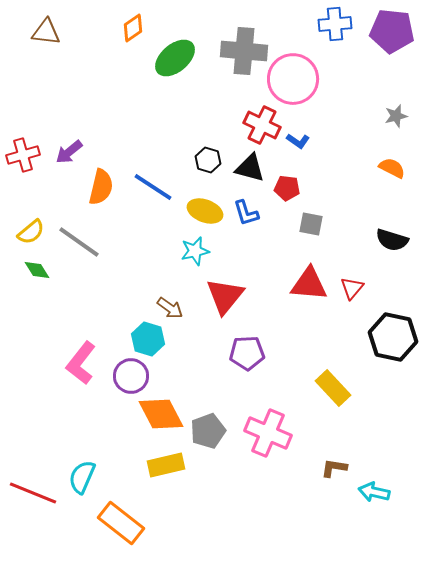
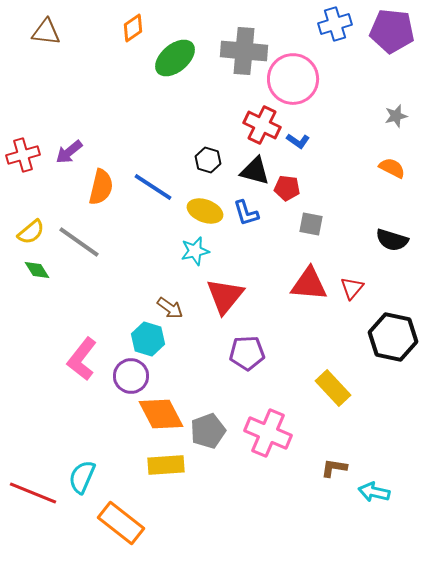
blue cross at (335, 24): rotated 12 degrees counterclockwise
black triangle at (250, 168): moved 5 px right, 3 px down
pink L-shape at (81, 363): moved 1 px right, 4 px up
yellow rectangle at (166, 465): rotated 9 degrees clockwise
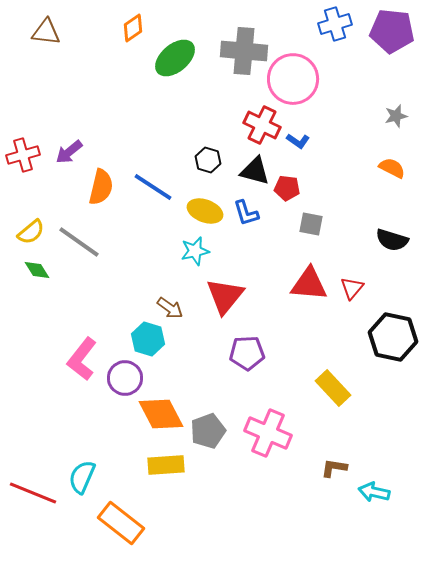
purple circle at (131, 376): moved 6 px left, 2 px down
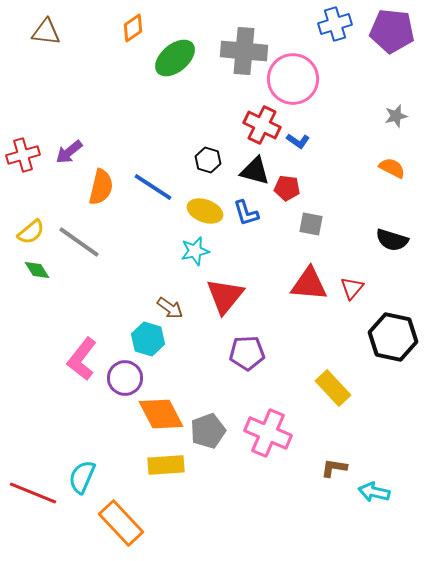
orange rectangle at (121, 523): rotated 9 degrees clockwise
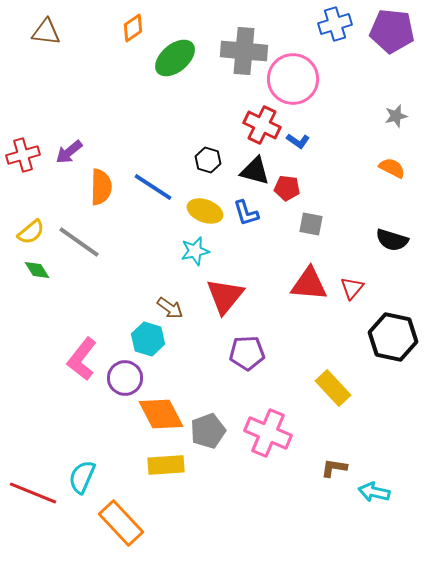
orange semicircle at (101, 187): rotated 12 degrees counterclockwise
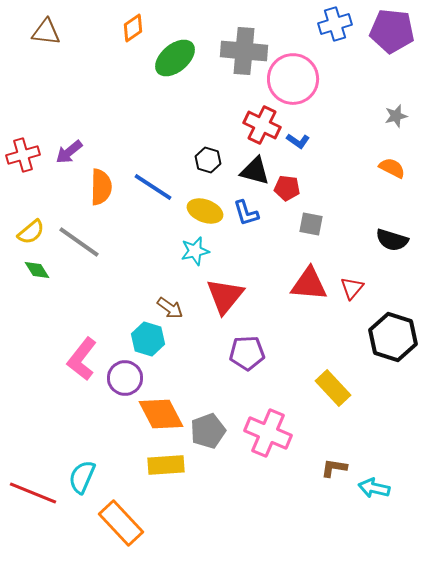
black hexagon at (393, 337): rotated 6 degrees clockwise
cyan arrow at (374, 492): moved 4 px up
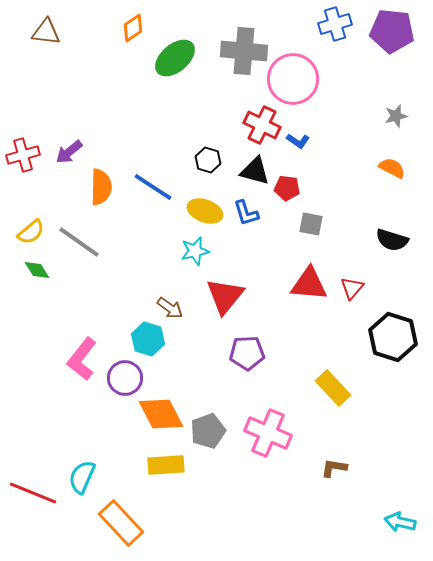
cyan arrow at (374, 488): moved 26 px right, 34 px down
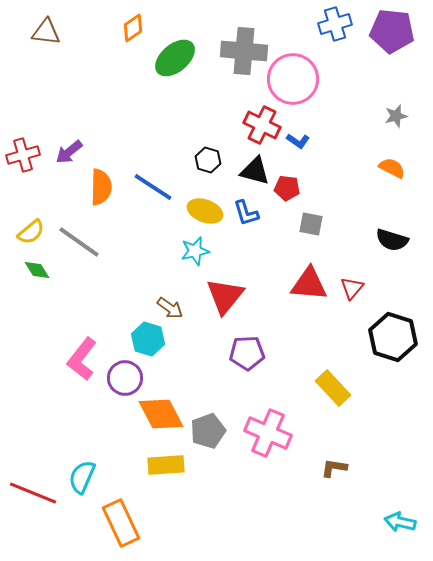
orange rectangle at (121, 523): rotated 18 degrees clockwise
